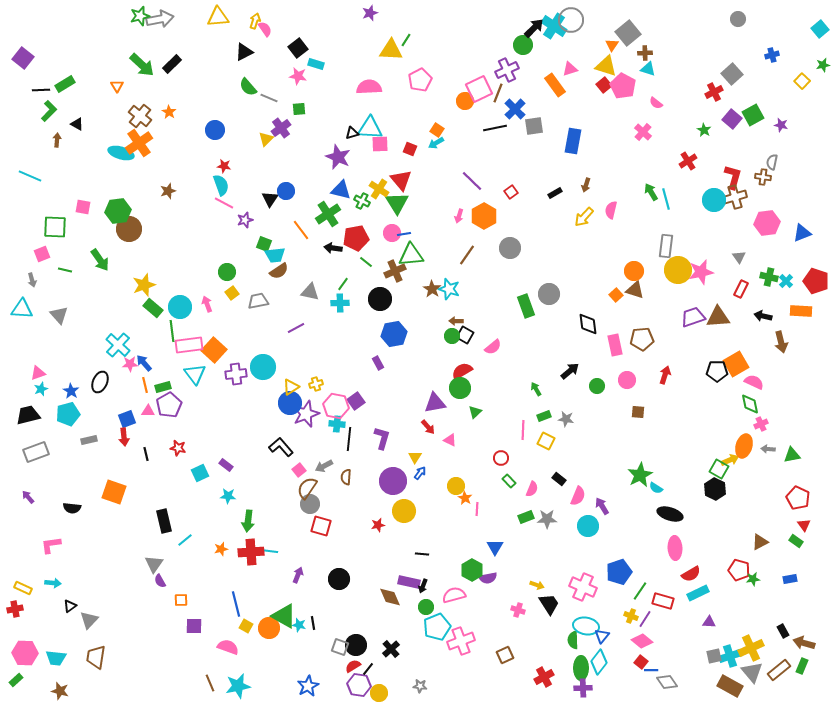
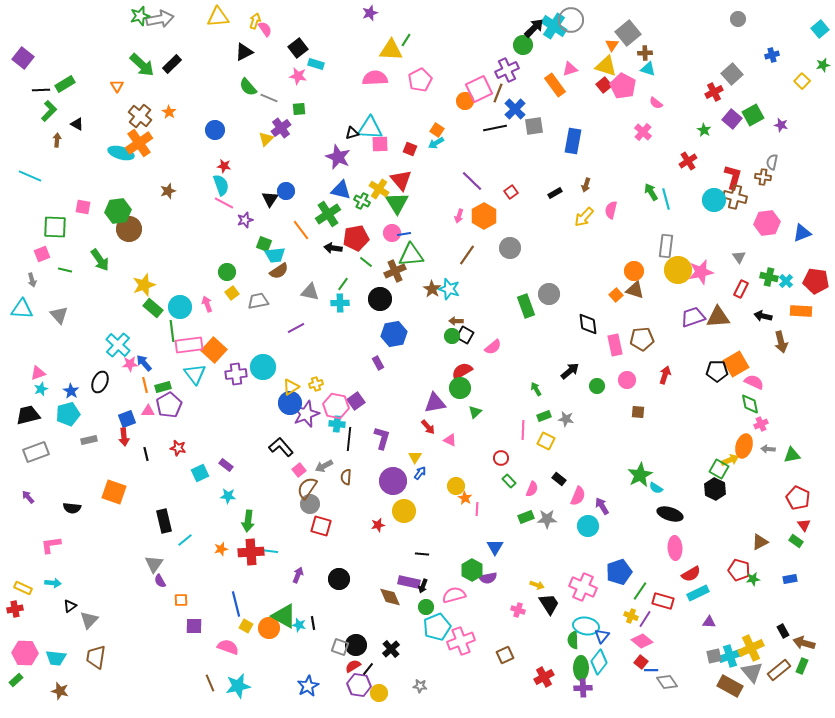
pink semicircle at (369, 87): moved 6 px right, 9 px up
brown cross at (735, 197): rotated 30 degrees clockwise
red pentagon at (816, 281): rotated 10 degrees counterclockwise
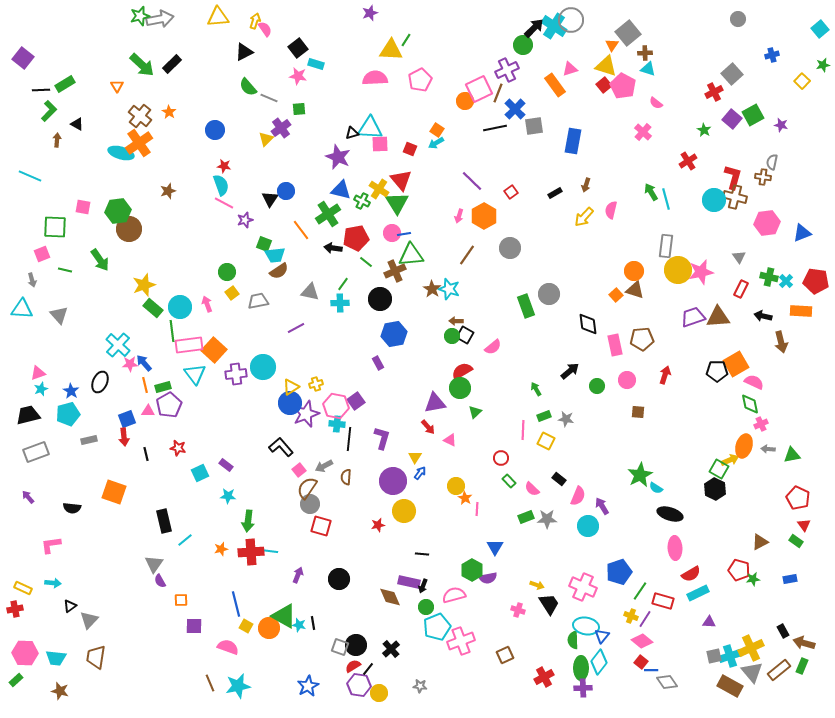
pink semicircle at (532, 489): rotated 112 degrees clockwise
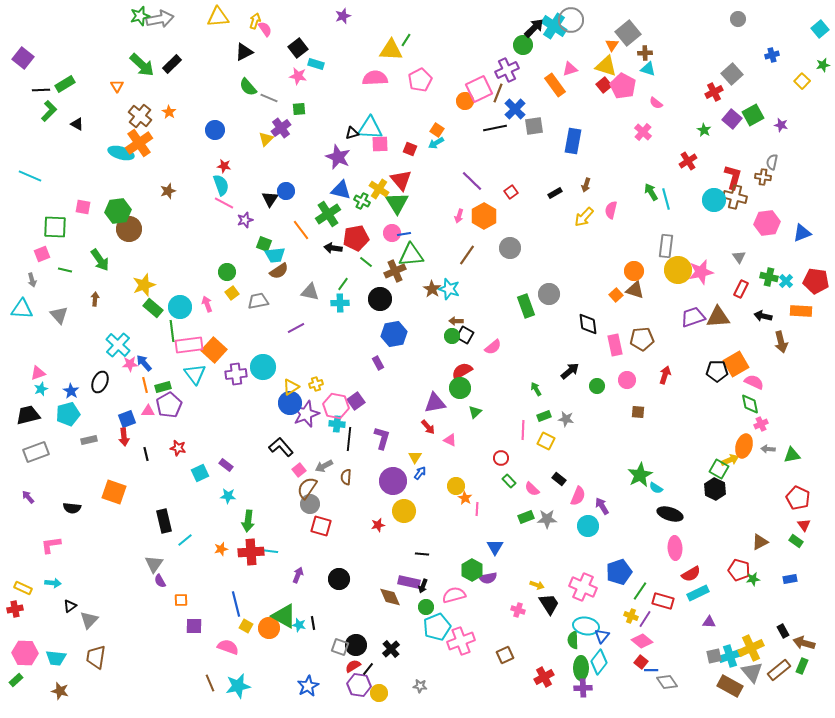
purple star at (370, 13): moved 27 px left, 3 px down
brown arrow at (57, 140): moved 38 px right, 159 px down
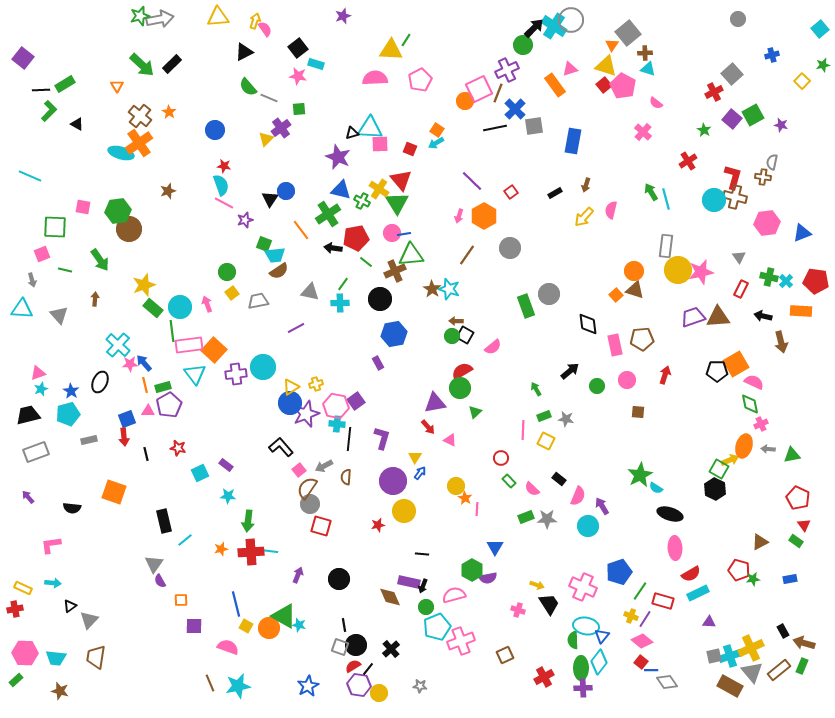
black line at (313, 623): moved 31 px right, 2 px down
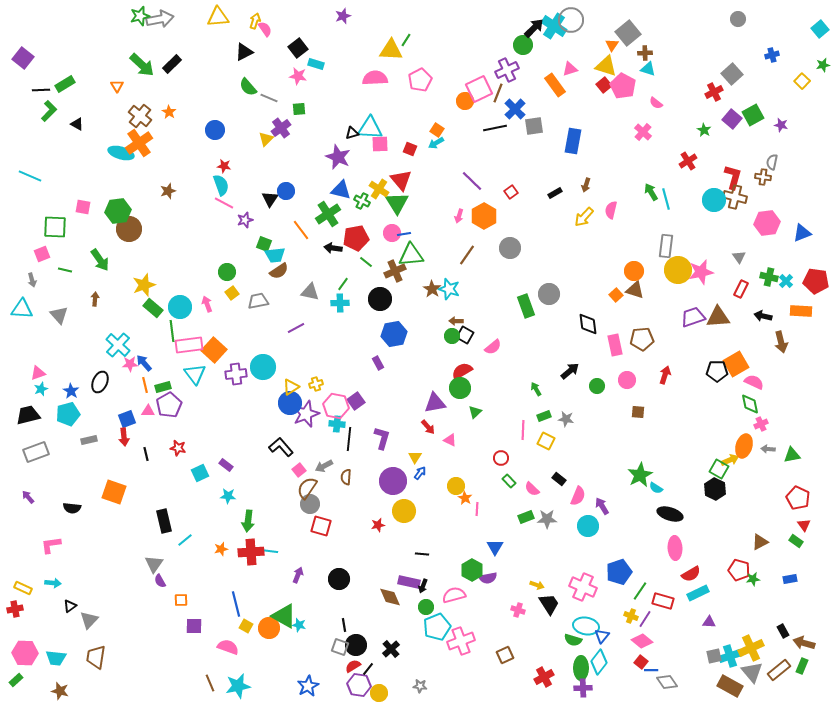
green semicircle at (573, 640): rotated 72 degrees counterclockwise
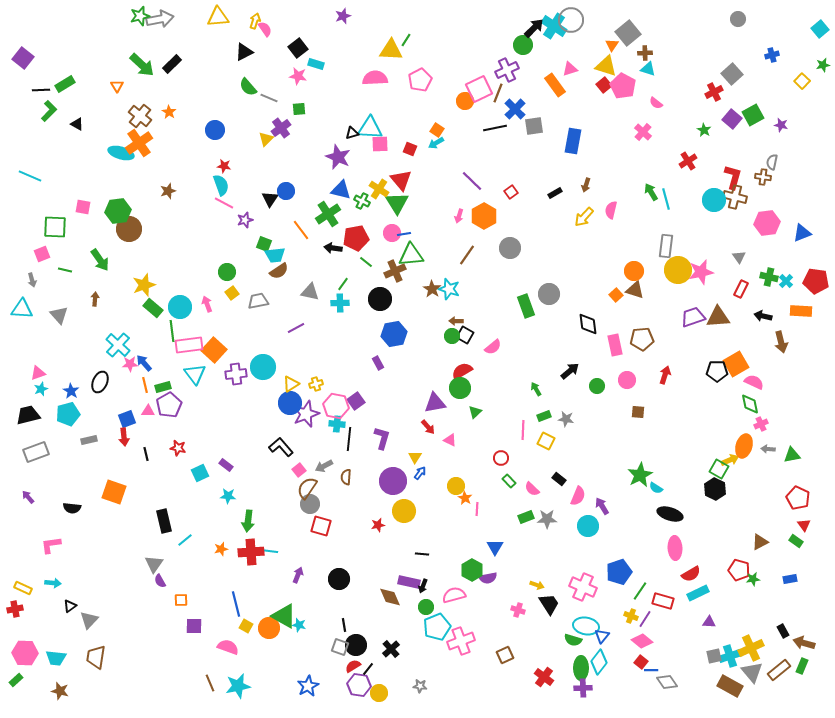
yellow triangle at (291, 387): moved 3 px up
red cross at (544, 677): rotated 24 degrees counterclockwise
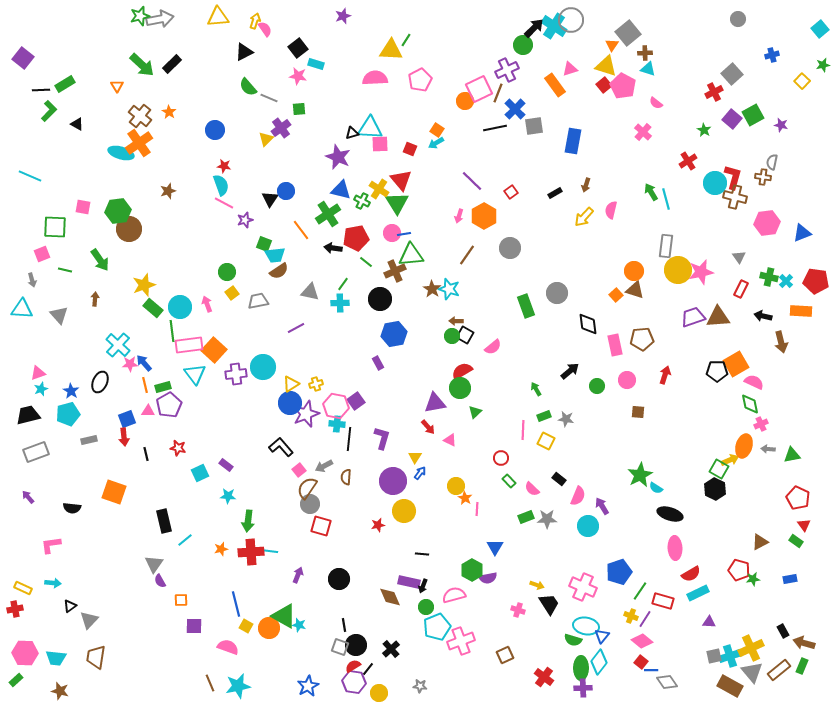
cyan circle at (714, 200): moved 1 px right, 17 px up
gray circle at (549, 294): moved 8 px right, 1 px up
purple hexagon at (359, 685): moved 5 px left, 3 px up
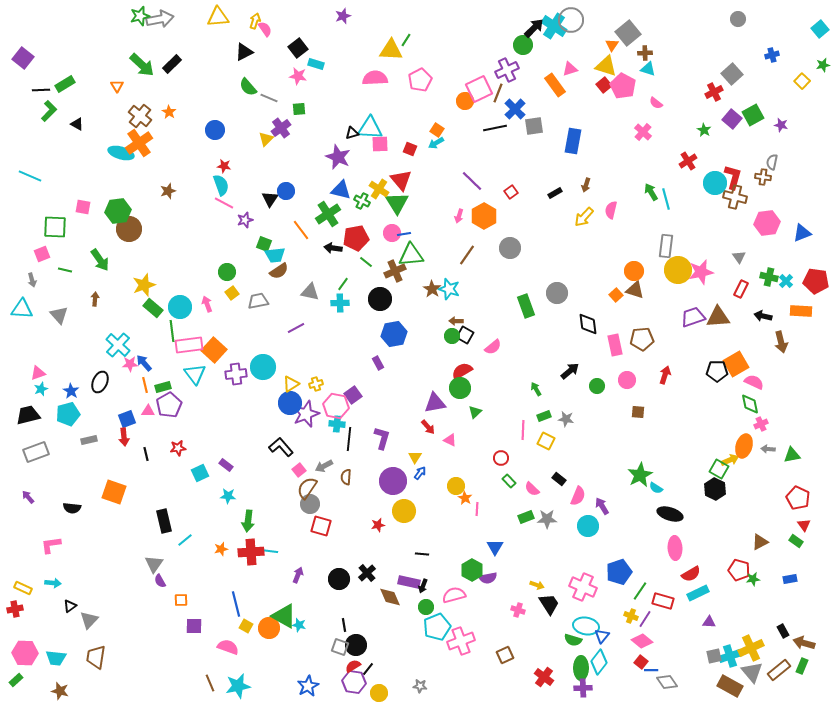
purple square at (356, 401): moved 3 px left, 6 px up
red star at (178, 448): rotated 21 degrees counterclockwise
black cross at (391, 649): moved 24 px left, 76 px up
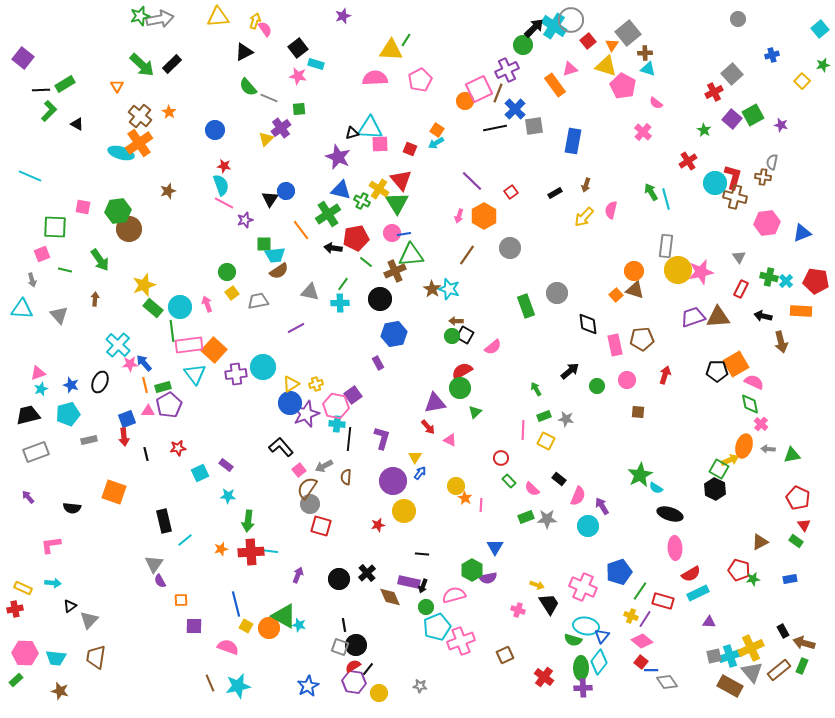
red square at (604, 85): moved 16 px left, 44 px up
green square at (264, 244): rotated 21 degrees counterclockwise
blue star at (71, 391): moved 6 px up; rotated 14 degrees counterclockwise
pink cross at (761, 424): rotated 24 degrees counterclockwise
pink line at (477, 509): moved 4 px right, 4 px up
